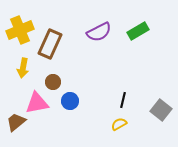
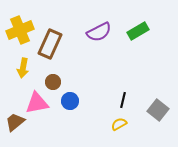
gray square: moved 3 px left
brown trapezoid: moved 1 px left
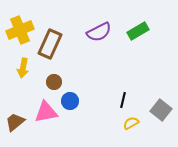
brown circle: moved 1 px right
pink triangle: moved 9 px right, 9 px down
gray square: moved 3 px right
yellow semicircle: moved 12 px right, 1 px up
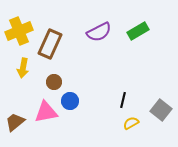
yellow cross: moved 1 px left, 1 px down
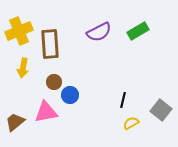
brown rectangle: rotated 28 degrees counterclockwise
blue circle: moved 6 px up
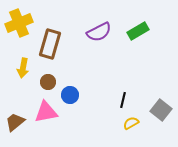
yellow cross: moved 8 px up
brown rectangle: rotated 20 degrees clockwise
brown circle: moved 6 px left
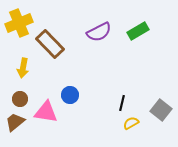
brown rectangle: rotated 60 degrees counterclockwise
brown circle: moved 28 px left, 17 px down
black line: moved 1 px left, 3 px down
pink triangle: rotated 20 degrees clockwise
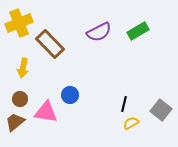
black line: moved 2 px right, 1 px down
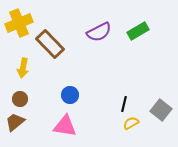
pink triangle: moved 19 px right, 14 px down
